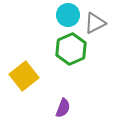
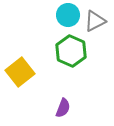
gray triangle: moved 2 px up
green hexagon: moved 2 px down; rotated 12 degrees counterclockwise
yellow square: moved 4 px left, 4 px up
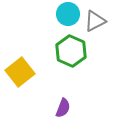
cyan circle: moved 1 px up
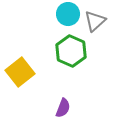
gray triangle: rotated 15 degrees counterclockwise
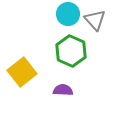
gray triangle: moved 1 px up; rotated 30 degrees counterclockwise
yellow square: moved 2 px right
purple semicircle: moved 18 px up; rotated 108 degrees counterclockwise
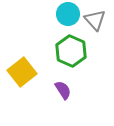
purple semicircle: rotated 54 degrees clockwise
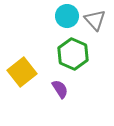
cyan circle: moved 1 px left, 2 px down
green hexagon: moved 2 px right, 3 px down
purple semicircle: moved 3 px left, 1 px up
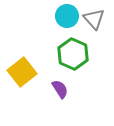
gray triangle: moved 1 px left, 1 px up
